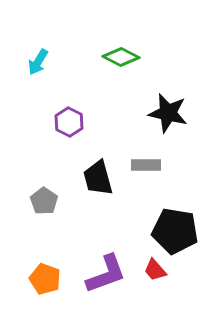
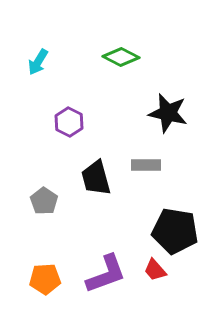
black trapezoid: moved 2 px left
orange pentagon: rotated 24 degrees counterclockwise
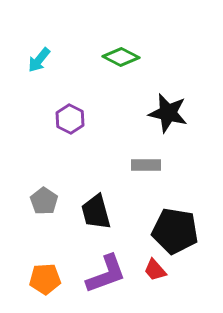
cyan arrow: moved 1 px right, 2 px up; rotated 8 degrees clockwise
purple hexagon: moved 1 px right, 3 px up
black trapezoid: moved 34 px down
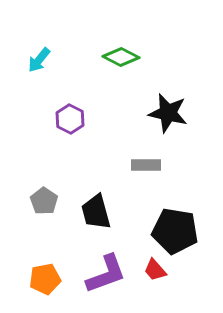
orange pentagon: rotated 8 degrees counterclockwise
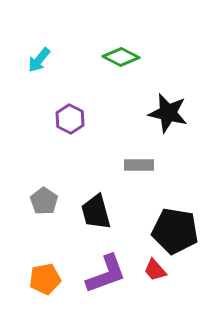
gray rectangle: moved 7 px left
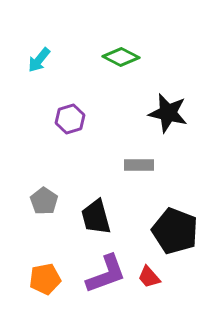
purple hexagon: rotated 16 degrees clockwise
black trapezoid: moved 5 px down
black pentagon: rotated 12 degrees clockwise
red trapezoid: moved 6 px left, 7 px down
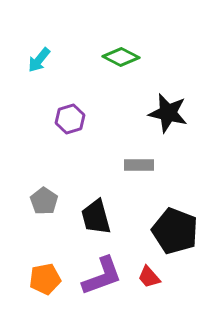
purple L-shape: moved 4 px left, 2 px down
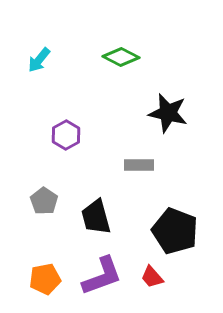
purple hexagon: moved 4 px left, 16 px down; rotated 12 degrees counterclockwise
red trapezoid: moved 3 px right
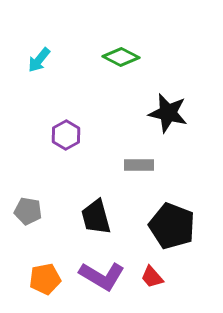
gray pentagon: moved 16 px left, 10 px down; rotated 24 degrees counterclockwise
black pentagon: moved 3 px left, 5 px up
purple L-shape: rotated 51 degrees clockwise
